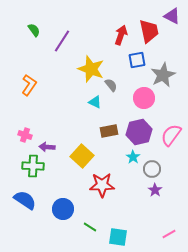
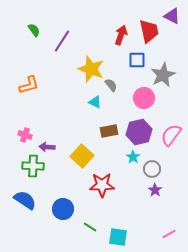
blue square: rotated 12 degrees clockwise
orange L-shape: rotated 40 degrees clockwise
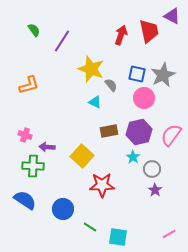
blue square: moved 14 px down; rotated 12 degrees clockwise
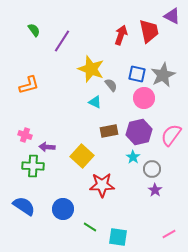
blue semicircle: moved 1 px left, 6 px down
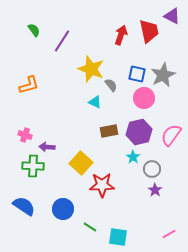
yellow square: moved 1 px left, 7 px down
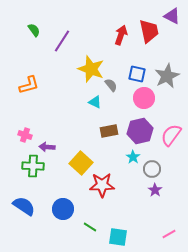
gray star: moved 4 px right, 1 px down
purple hexagon: moved 1 px right, 1 px up
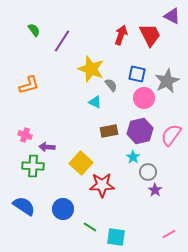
red trapezoid: moved 1 px right, 4 px down; rotated 15 degrees counterclockwise
gray star: moved 5 px down
gray circle: moved 4 px left, 3 px down
cyan square: moved 2 px left
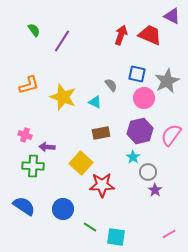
red trapezoid: rotated 40 degrees counterclockwise
yellow star: moved 28 px left, 28 px down
brown rectangle: moved 8 px left, 2 px down
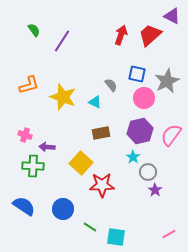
red trapezoid: rotated 65 degrees counterclockwise
